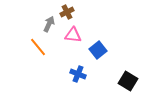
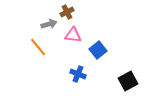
gray arrow: rotated 49 degrees clockwise
black square: rotated 30 degrees clockwise
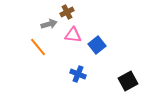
blue square: moved 1 px left, 5 px up
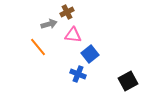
blue square: moved 7 px left, 9 px down
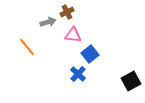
gray arrow: moved 1 px left, 2 px up
orange line: moved 11 px left
blue cross: rotated 21 degrees clockwise
black square: moved 3 px right
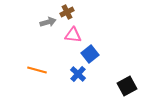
orange line: moved 10 px right, 23 px down; rotated 36 degrees counterclockwise
black square: moved 4 px left, 5 px down
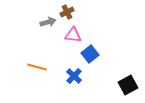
orange line: moved 3 px up
blue cross: moved 4 px left, 2 px down
black square: moved 1 px right, 1 px up
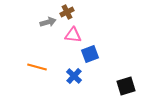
blue square: rotated 18 degrees clockwise
black square: moved 2 px left, 1 px down; rotated 12 degrees clockwise
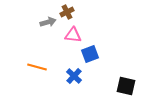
black square: rotated 30 degrees clockwise
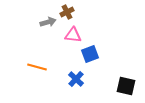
blue cross: moved 2 px right, 3 px down
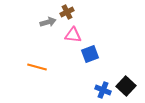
blue cross: moved 27 px right, 11 px down; rotated 21 degrees counterclockwise
black square: rotated 30 degrees clockwise
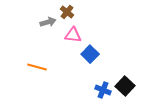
brown cross: rotated 24 degrees counterclockwise
blue square: rotated 24 degrees counterclockwise
black square: moved 1 px left
